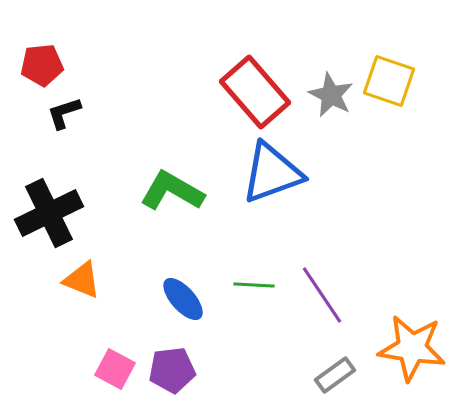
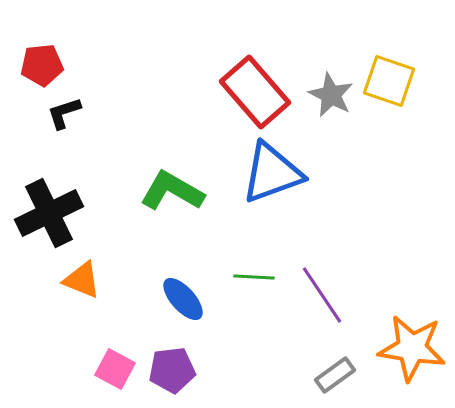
green line: moved 8 px up
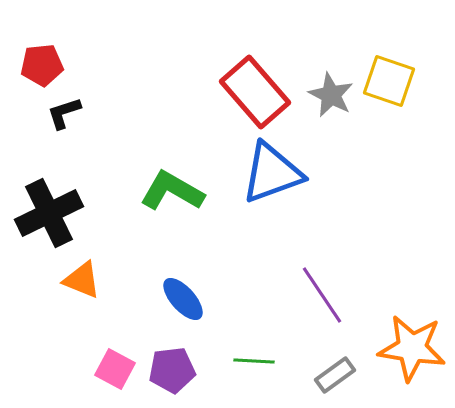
green line: moved 84 px down
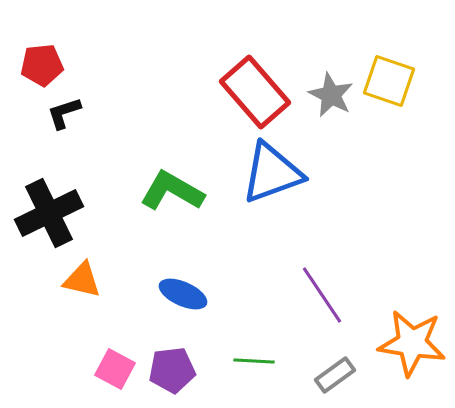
orange triangle: rotated 9 degrees counterclockwise
blue ellipse: moved 5 px up; rotated 24 degrees counterclockwise
orange star: moved 5 px up
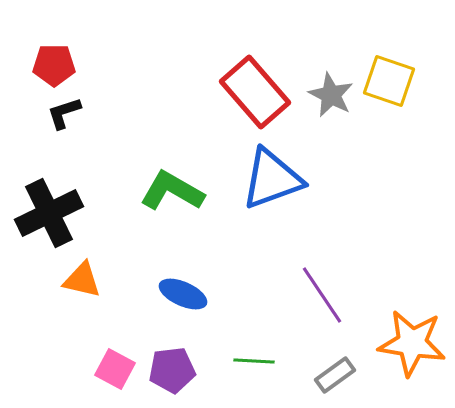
red pentagon: moved 12 px right; rotated 6 degrees clockwise
blue triangle: moved 6 px down
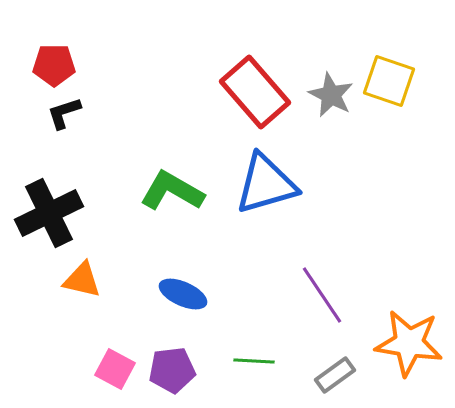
blue triangle: moved 6 px left, 5 px down; rotated 4 degrees clockwise
orange star: moved 3 px left
